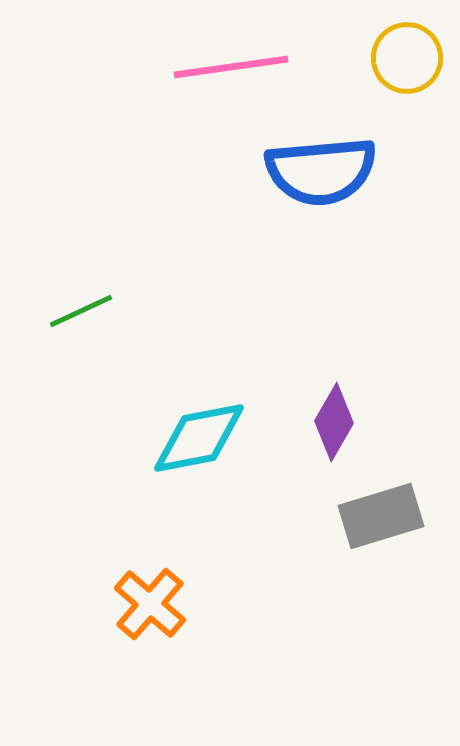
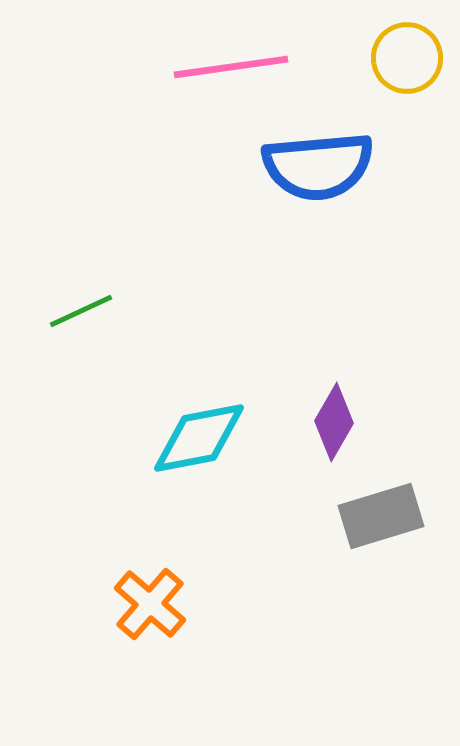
blue semicircle: moved 3 px left, 5 px up
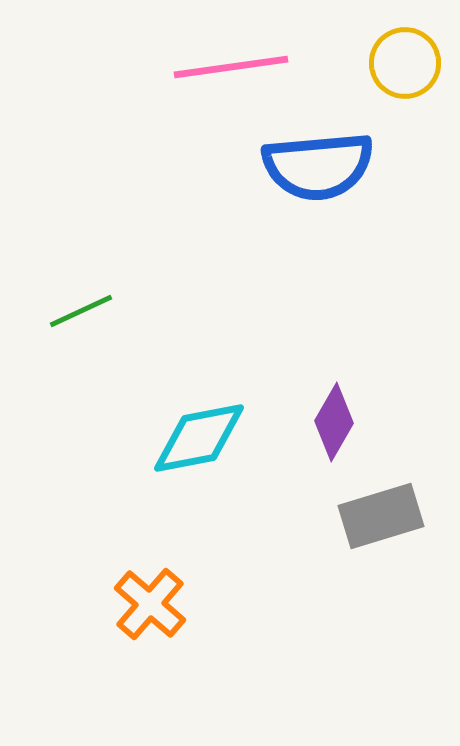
yellow circle: moved 2 px left, 5 px down
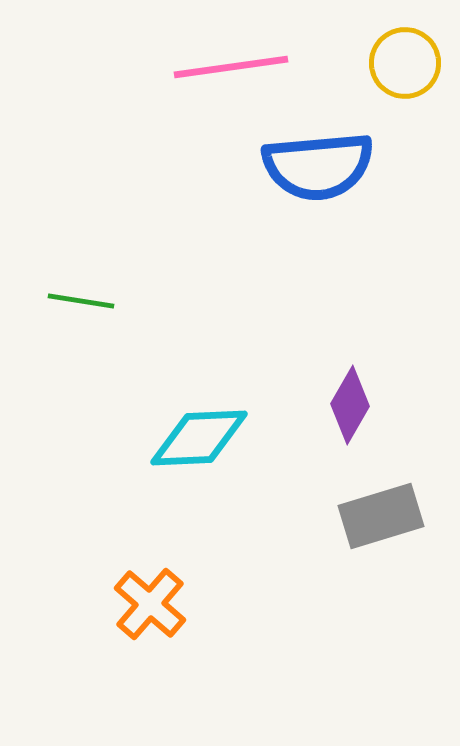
green line: moved 10 px up; rotated 34 degrees clockwise
purple diamond: moved 16 px right, 17 px up
cyan diamond: rotated 8 degrees clockwise
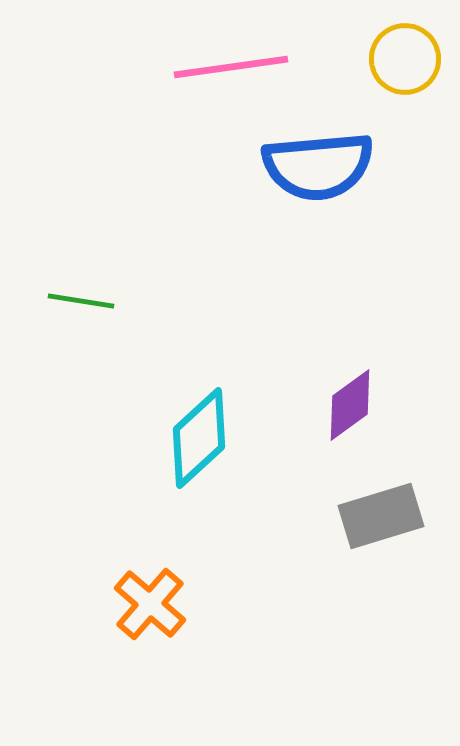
yellow circle: moved 4 px up
purple diamond: rotated 24 degrees clockwise
cyan diamond: rotated 40 degrees counterclockwise
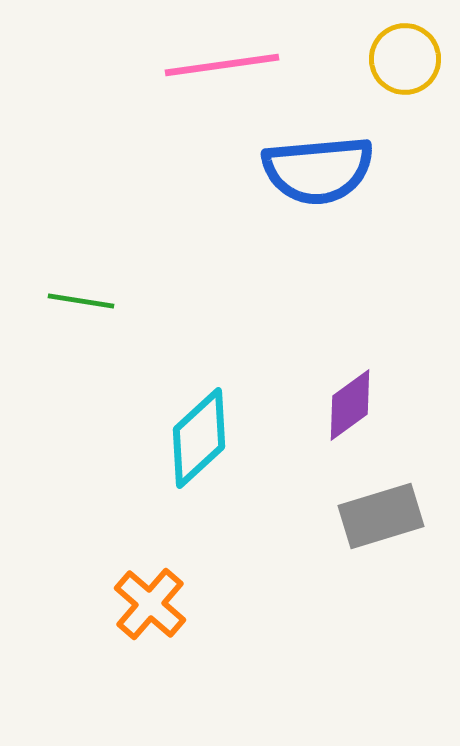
pink line: moved 9 px left, 2 px up
blue semicircle: moved 4 px down
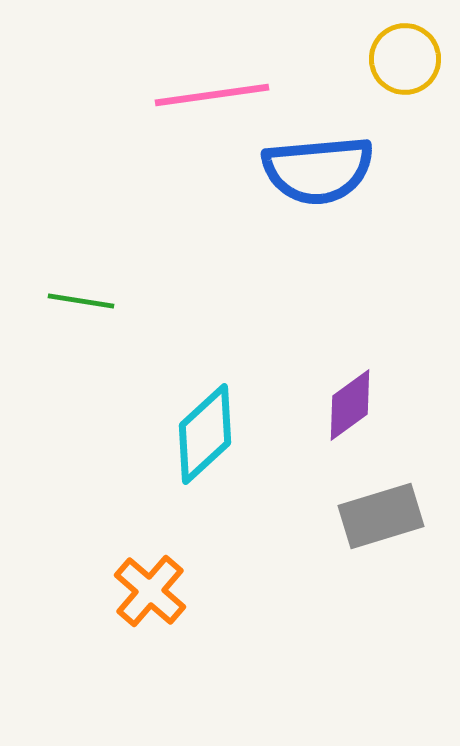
pink line: moved 10 px left, 30 px down
cyan diamond: moved 6 px right, 4 px up
orange cross: moved 13 px up
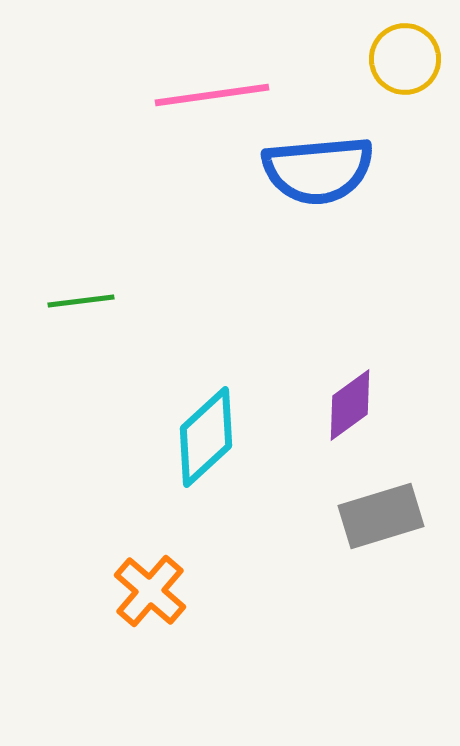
green line: rotated 16 degrees counterclockwise
cyan diamond: moved 1 px right, 3 px down
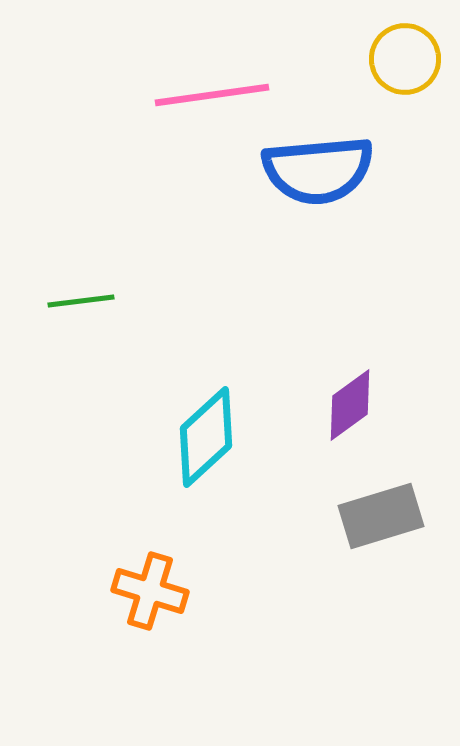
orange cross: rotated 24 degrees counterclockwise
